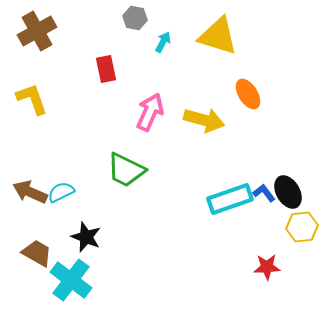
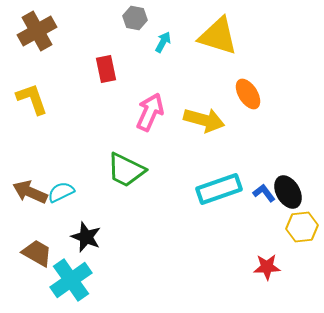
cyan rectangle: moved 11 px left, 10 px up
cyan cross: rotated 18 degrees clockwise
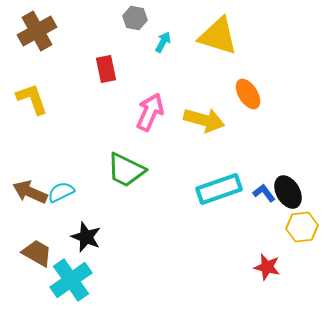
red star: rotated 16 degrees clockwise
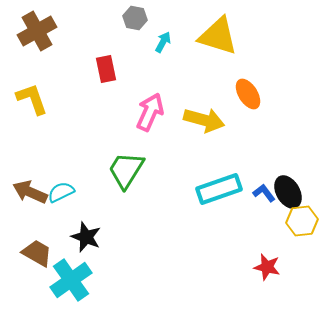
green trapezoid: rotated 96 degrees clockwise
yellow hexagon: moved 6 px up
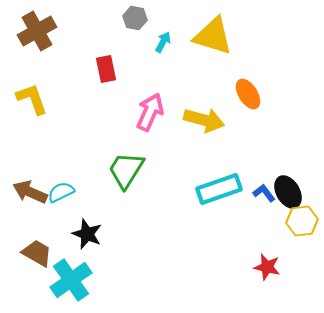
yellow triangle: moved 5 px left
black star: moved 1 px right, 3 px up
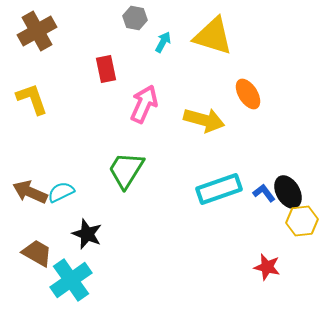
pink arrow: moved 6 px left, 8 px up
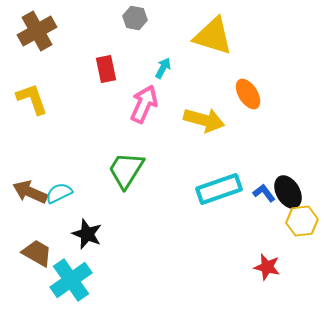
cyan arrow: moved 26 px down
cyan semicircle: moved 2 px left, 1 px down
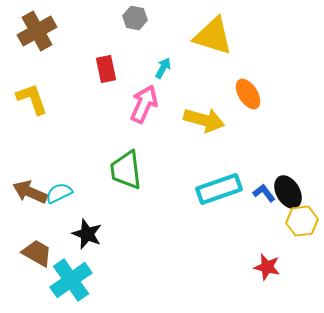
green trapezoid: rotated 39 degrees counterclockwise
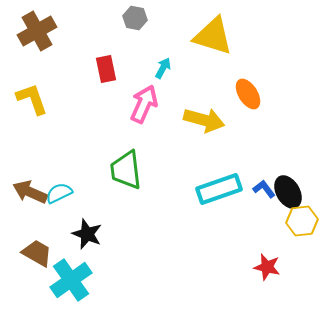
blue L-shape: moved 4 px up
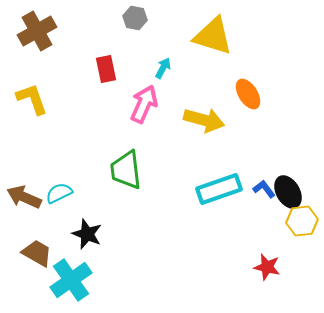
brown arrow: moved 6 px left, 5 px down
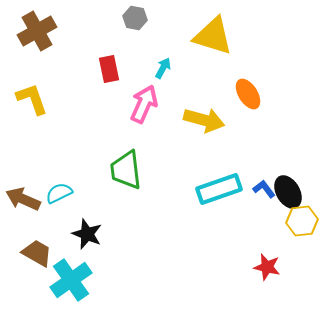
red rectangle: moved 3 px right
brown arrow: moved 1 px left, 2 px down
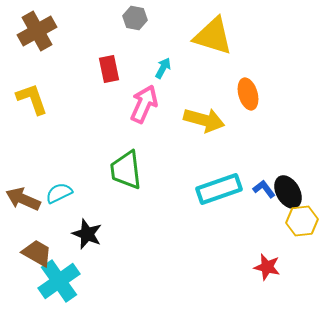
orange ellipse: rotated 16 degrees clockwise
cyan cross: moved 12 px left, 1 px down
